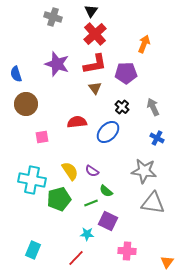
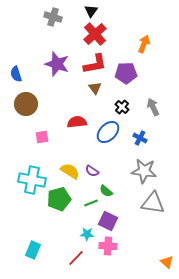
blue cross: moved 17 px left
yellow semicircle: rotated 24 degrees counterclockwise
pink cross: moved 19 px left, 5 px up
orange triangle: rotated 24 degrees counterclockwise
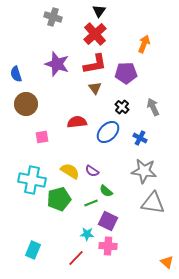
black triangle: moved 8 px right
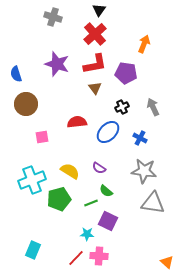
black triangle: moved 1 px up
purple pentagon: rotated 10 degrees clockwise
black cross: rotated 24 degrees clockwise
purple semicircle: moved 7 px right, 3 px up
cyan cross: rotated 32 degrees counterclockwise
pink cross: moved 9 px left, 10 px down
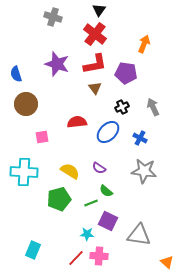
red cross: rotated 10 degrees counterclockwise
cyan cross: moved 8 px left, 8 px up; rotated 24 degrees clockwise
gray triangle: moved 14 px left, 32 px down
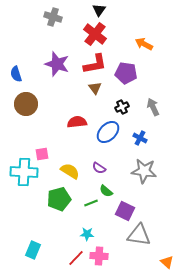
orange arrow: rotated 84 degrees counterclockwise
pink square: moved 17 px down
purple square: moved 17 px right, 10 px up
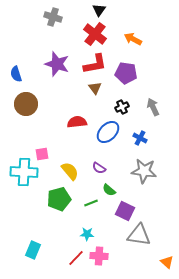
orange arrow: moved 11 px left, 5 px up
yellow semicircle: rotated 18 degrees clockwise
green semicircle: moved 3 px right, 1 px up
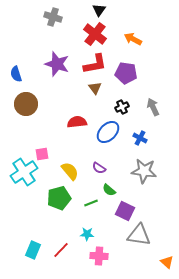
cyan cross: rotated 36 degrees counterclockwise
green pentagon: moved 1 px up
red line: moved 15 px left, 8 px up
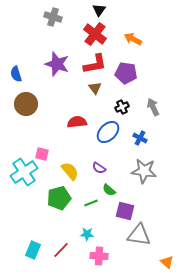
pink square: rotated 24 degrees clockwise
purple square: rotated 12 degrees counterclockwise
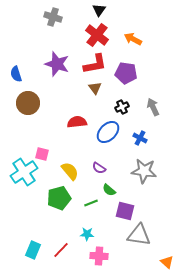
red cross: moved 2 px right, 1 px down
brown circle: moved 2 px right, 1 px up
